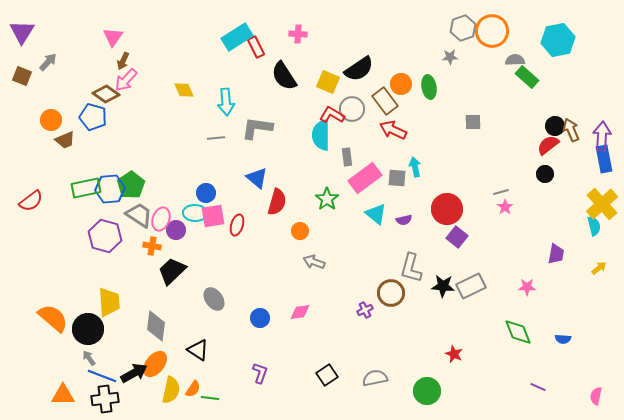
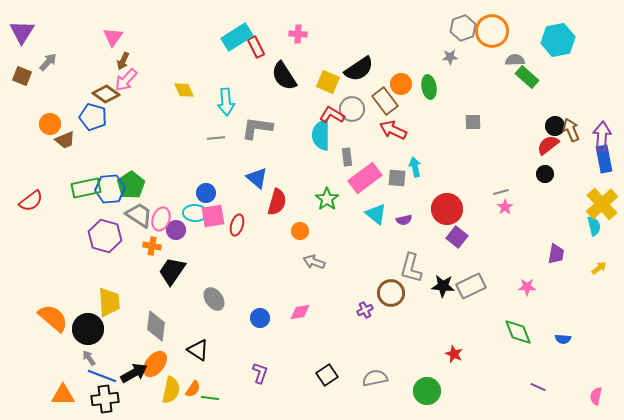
orange circle at (51, 120): moved 1 px left, 4 px down
black trapezoid at (172, 271): rotated 12 degrees counterclockwise
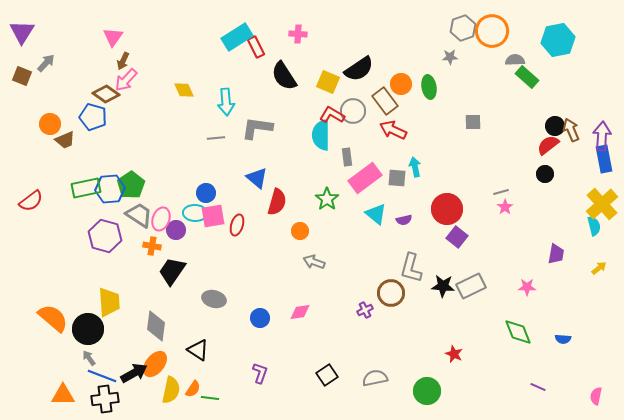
gray arrow at (48, 62): moved 2 px left, 1 px down
gray circle at (352, 109): moved 1 px right, 2 px down
gray ellipse at (214, 299): rotated 40 degrees counterclockwise
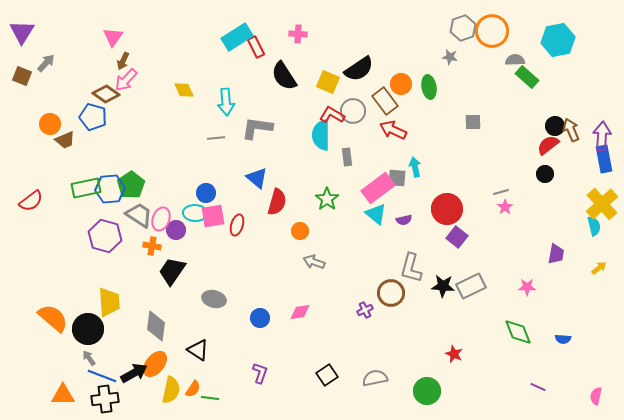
gray star at (450, 57): rotated 14 degrees clockwise
pink rectangle at (365, 178): moved 13 px right, 10 px down
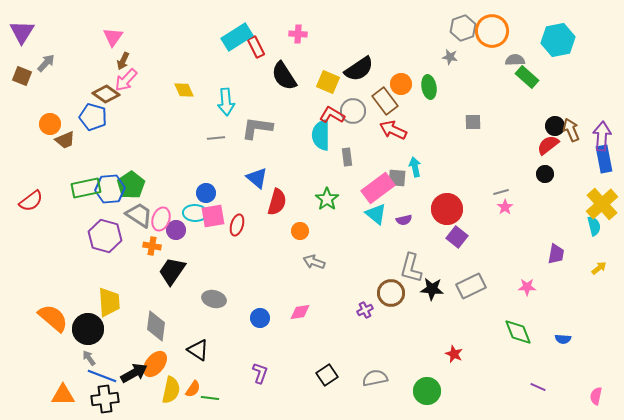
black star at (443, 286): moved 11 px left, 3 px down
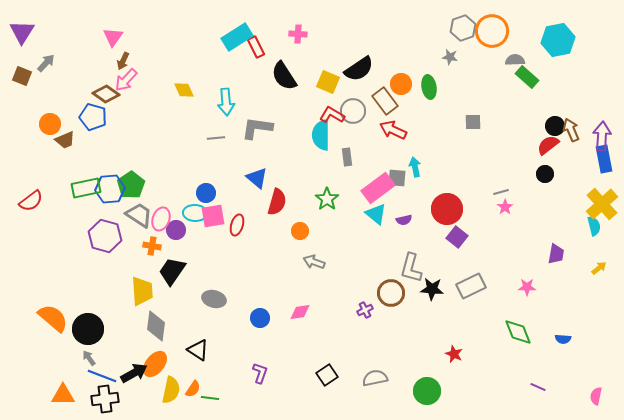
yellow trapezoid at (109, 302): moved 33 px right, 11 px up
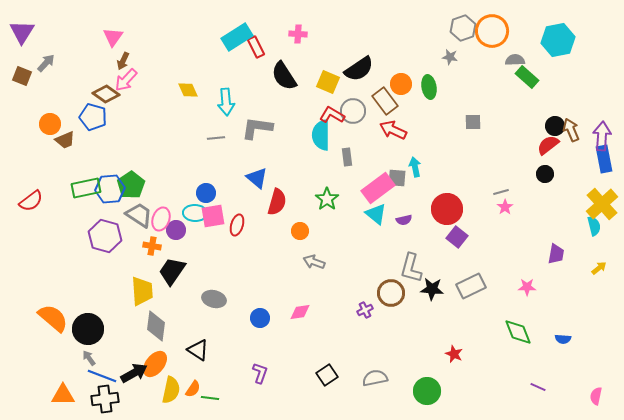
yellow diamond at (184, 90): moved 4 px right
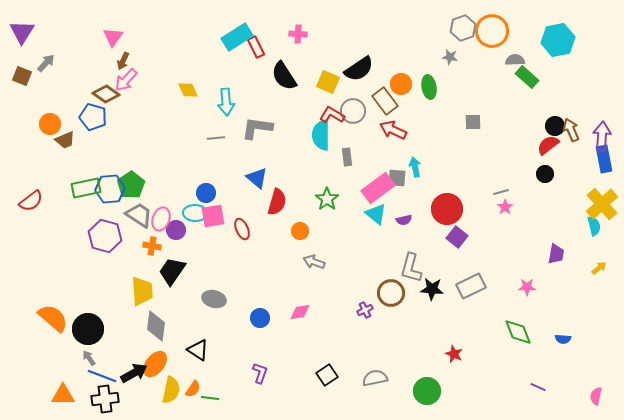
red ellipse at (237, 225): moved 5 px right, 4 px down; rotated 40 degrees counterclockwise
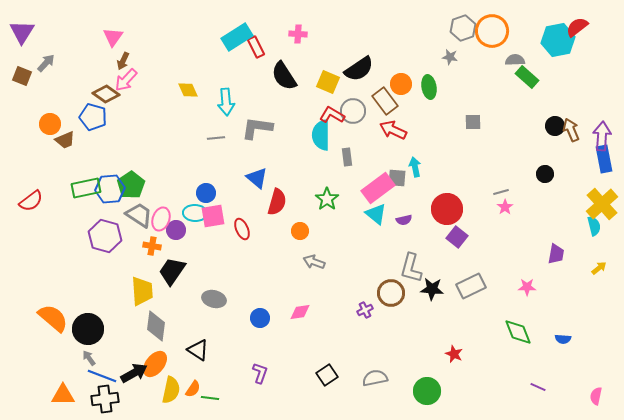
red semicircle at (548, 145): moved 29 px right, 118 px up
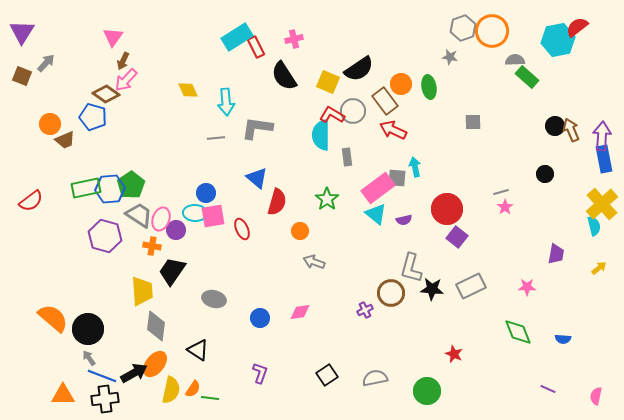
pink cross at (298, 34): moved 4 px left, 5 px down; rotated 18 degrees counterclockwise
purple line at (538, 387): moved 10 px right, 2 px down
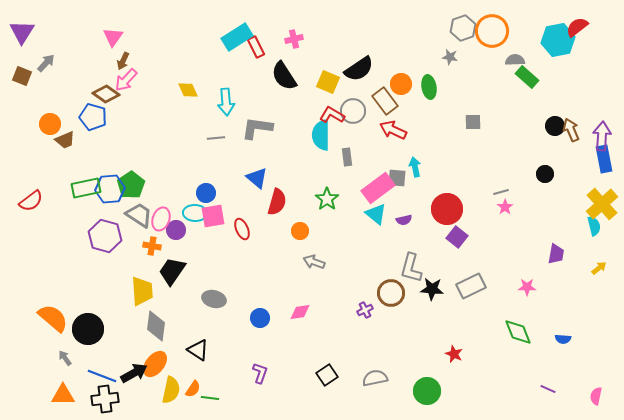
gray arrow at (89, 358): moved 24 px left
